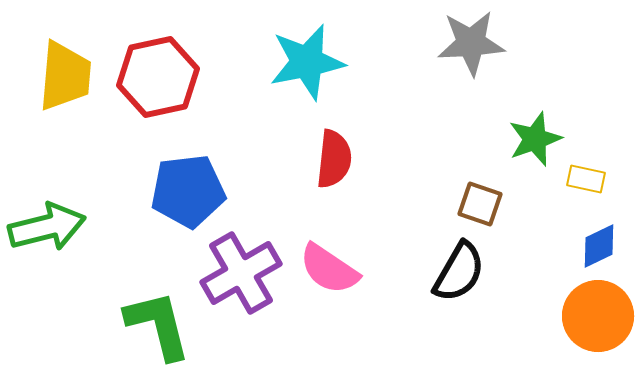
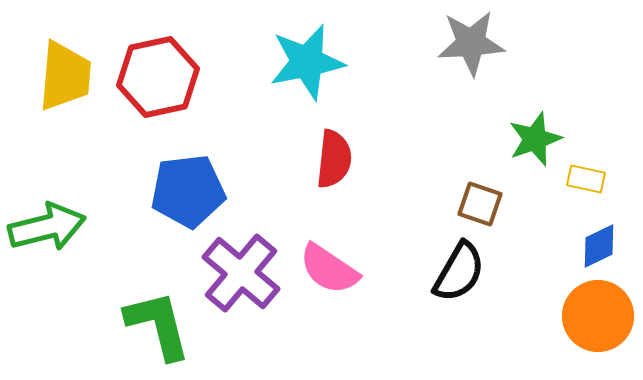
purple cross: rotated 20 degrees counterclockwise
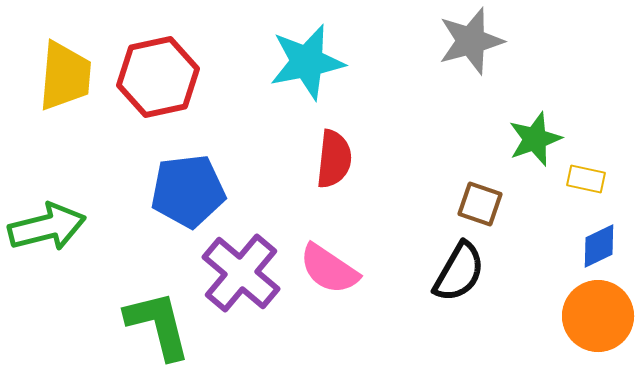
gray star: moved 2 px up; rotated 12 degrees counterclockwise
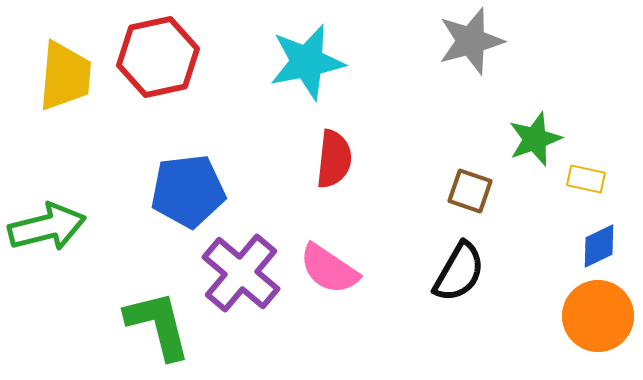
red hexagon: moved 20 px up
brown square: moved 10 px left, 13 px up
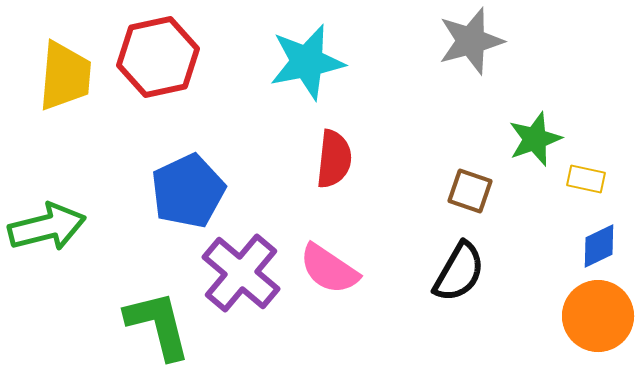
blue pentagon: rotated 18 degrees counterclockwise
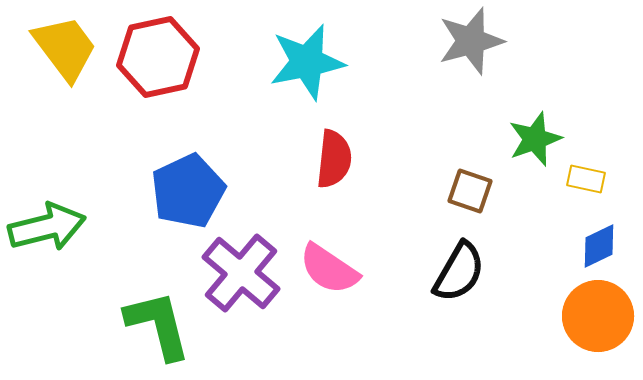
yellow trapezoid: moved 28 px up; rotated 42 degrees counterclockwise
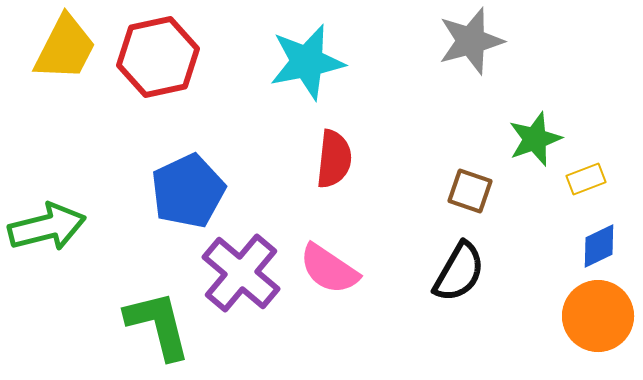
yellow trapezoid: rotated 64 degrees clockwise
yellow rectangle: rotated 33 degrees counterclockwise
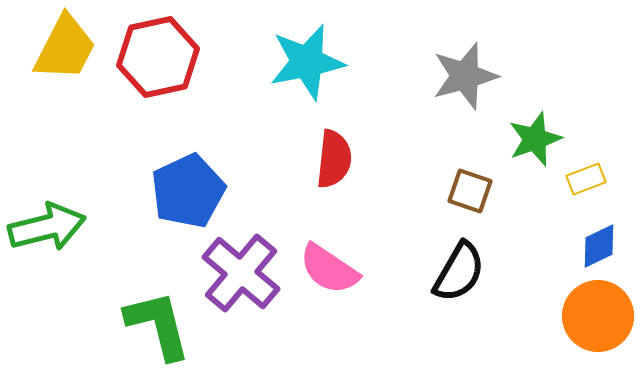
gray star: moved 6 px left, 35 px down
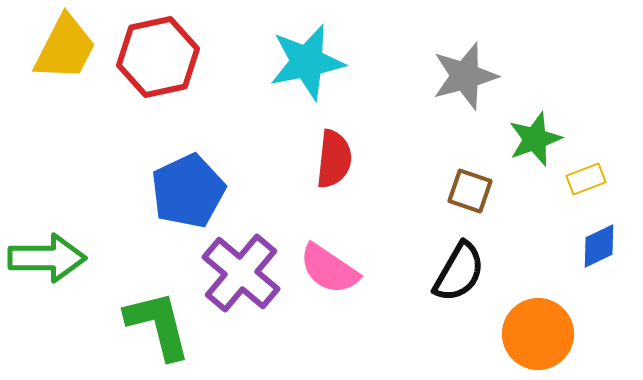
green arrow: moved 31 px down; rotated 14 degrees clockwise
orange circle: moved 60 px left, 18 px down
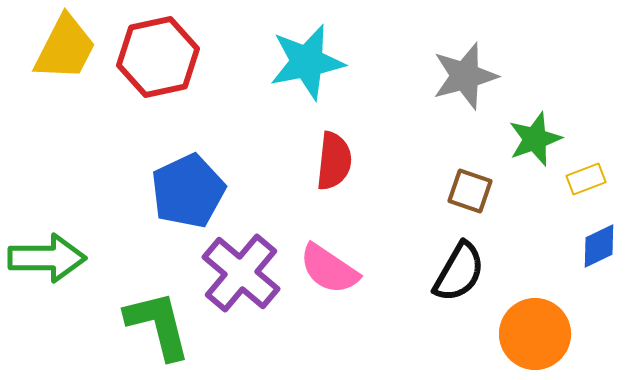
red semicircle: moved 2 px down
orange circle: moved 3 px left
